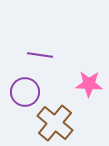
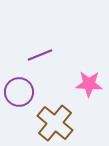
purple line: rotated 30 degrees counterclockwise
purple circle: moved 6 px left
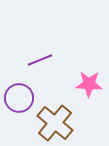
purple line: moved 5 px down
purple circle: moved 6 px down
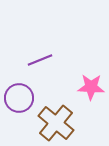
pink star: moved 2 px right, 3 px down
brown cross: moved 1 px right
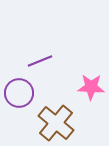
purple line: moved 1 px down
purple circle: moved 5 px up
